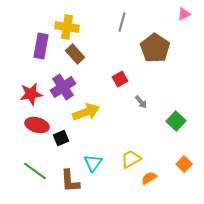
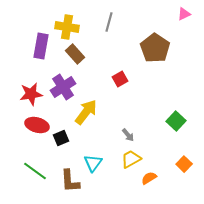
gray line: moved 13 px left
gray arrow: moved 13 px left, 33 px down
yellow arrow: rotated 32 degrees counterclockwise
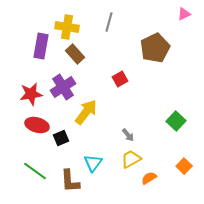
brown pentagon: rotated 12 degrees clockwise
orange square: moved 2 px down
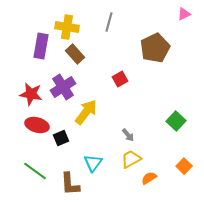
red star: rotated 20 degrees clockwise
brown L-shape: moved 3 px down
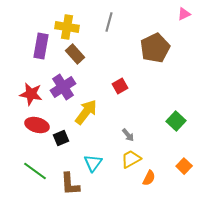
red square: moved 7 px down
orange semicircle: rotated 147 degrees clockwise
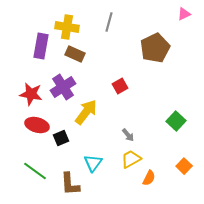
brown rectangle: rotated 24 degrees counterclockwise
